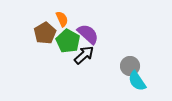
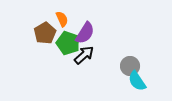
purple semicircle: moved 3 px left, 1 px up; rotated 80 degrees clockwise
green pentagon: moved 2 px down; rotated 10 degrees counterclockwise
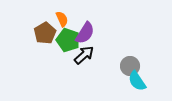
green pentagon: moved 3 px up
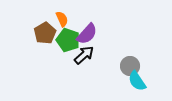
purple semicircle: moved 2 px right, 1 px down; rotated 10 degrees clockwise
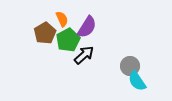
purple semicircle: moved 7 px up; rotated 10 degrees counterclockwise
green pentagon: rotated 25 degrees clockwise
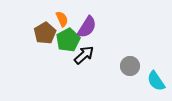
cyan semicircle: moved 19 px right
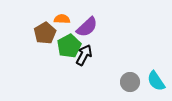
orange semicircle: rotated 63 degrees counterclockwise
purple semicircle: rotated 15 degrees clockwise
green pentagon: moved 1 px right, 6 px down
black arrow: rotated 20 degrees counterclockwise
gray circle: moved 16 px down
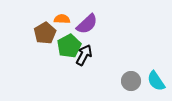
purple semicircle: moved 3 px up
gray circle: moved 1 px right, 1 px up
